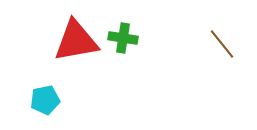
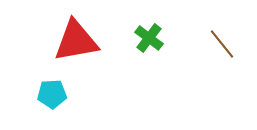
green cross: moved 26 px right; rotated 28 degrees clockwise
cyan pentagon: moved 7 px right, 6 px up; rotated 8 degrees clockwise
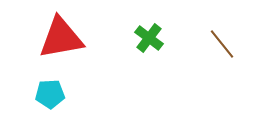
red triangle: moved 15 px left, 3 px up
cyan pentagon: moved 2 px left
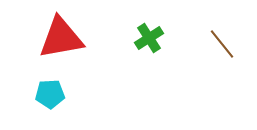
green cross: rotated 20 degrees clockwise
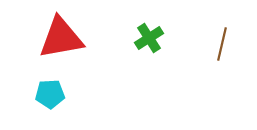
brown line: rotated 52 degrees clockwise
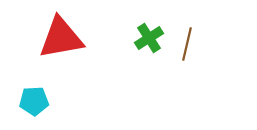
brown line: moved 35 px left
cyan pentagon: moved 16 px left, 7 px down
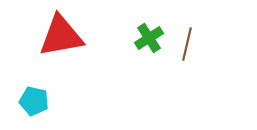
red triangle: moved 2 px up
cyan pentagon: rotated 16 degrees clockwise
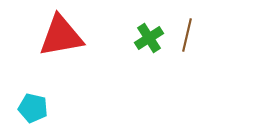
brown line: moved 9 px up
cyan pentagon: moved 1 px left, 7 px down
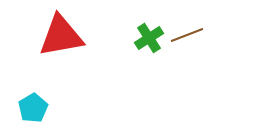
brown line: rotated 56 degrees clockwise
cyan pentagon: rotated 28 degrees clockwise
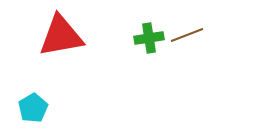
green cross: rotated 24 degrees clockwise
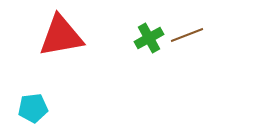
green cross: rotated 20 degrees counterclockwise
cyan pentagon: rotated 24 degrees clockwise
